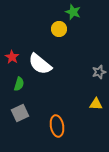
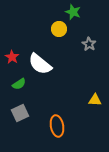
gray star: moved 10 px left, 28 px up; rotated 24 degrees counterclockwise
green semicircle: rotated 40 degrees clockwise
yellow triangle: moved 1 px left, 4 px up
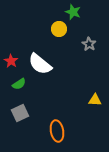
red star: moved 1 px left, 4 px down
orange ellipse: moved 5 px down
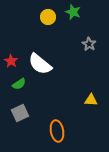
yellow circle: moved 11 px left, 12 px up
yellow triangle: moved 4 px left
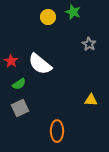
gray square: moved 5 px up
orange ellipse: rotated 10 degrees clockwise
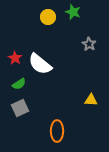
red star: moved 4 px right, 3 px up
